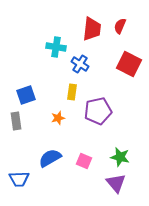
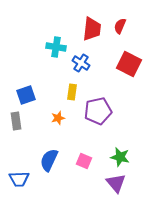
blue cross: moved 1 px right, 1 px up
blue semicircle: moved 1 px left, 2 px down; rotated 35 degrees counterclockwise
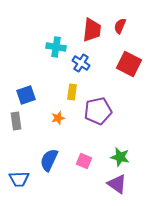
red trapezoid: moved 1 px down
purple triangle: moved 1 px right, 1 px down; rotated 15 degrees counterclockwise
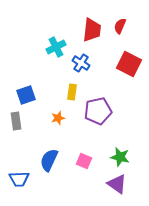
cyan cross: rotated 36 degrees counterclockwise
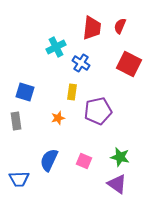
red trapezoid: moved 2 px up
blue square: moved 1 px left, 3 px up; rotated 36 degrees clockwise
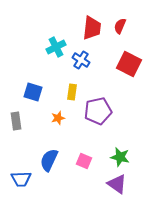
blue cross: moved 3 px up
blue square: moved 8 px right
blue trapezoid: moved 2 px right
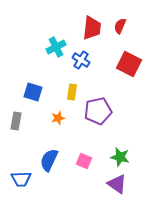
gray rectangle: rotated 18 degrees clockwise
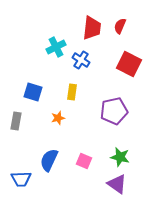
purple pentagon: moved 16 px right
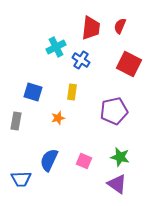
red trapezoid: moved 1 px left
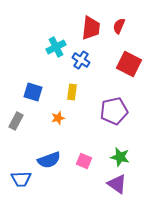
red semicircle: moved 1 px left
gray rectangle: rotated 18 degrees clockwise
blue semicircle: rotated 135 degrees counterclockwise
